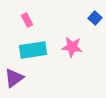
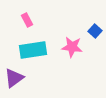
blue square: moved 13 px down
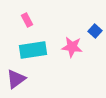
purple triangle: moved 2 px right, 1 px down
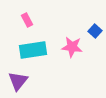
purple triangle: moved 2 px right, 2 px down; rotated 15 degrees counterclockwise
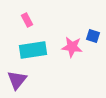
blue square: moved 2 px left, 5 px down; rotated 24 degrees counterclockwise
purple triangle: moved 1 px left, 1 px up
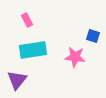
pink star: moved 3 px right, 10 px down
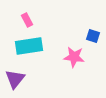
cyan rectangle: moved 4 px left, 4 px up
pink star: moved 1 px left
purple triangle: moved 2 px left, 1 px up
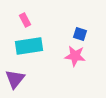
pink rectangle: moved 2 px left
blue square: moved 13 px left, 2 px up
pink star: moved 1 px right, 1 px up
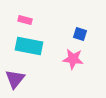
pink rectangle: rotated 48 degrees counterclockwise
cyan rectangle: rotated 20 degrees clockwise
pink star: moved 2 px left, 3 px down
